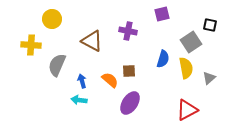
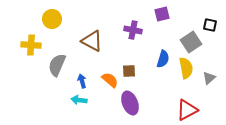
purple cross: moved 5 px right, 1 px up
purple ellipse: rotated 55 degrees counterclockwise
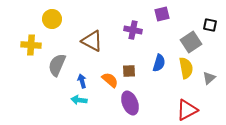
blue semicircle: moved 4 px left, 4 px down
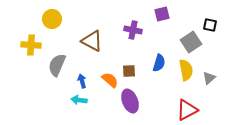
yellow semicircle: moved 2 px down
purple ellipse: moved 2 px up
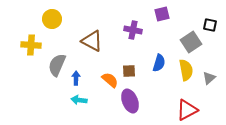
blue arrow: moved 6 px left, 3 px up; rotated 16 degrees clockwise
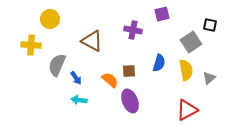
yellow circle: moved 2 px left
blue arrow: rotated 144 degrees clockwise
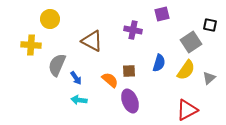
yellow semicircle: rotated 45 degrees clockwise
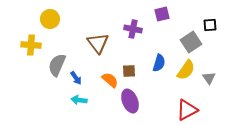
black square: rotated 16 degrees counterclockwise
purple cross: moved 1 px up
brown triangle: moved 6 px right, 2 px down; rotated 25 degrees clockwise
gray triangle: rotated 24 degrees counterclockwise
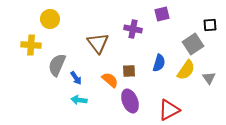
gray square: moved 2 px right, 2 px down
red triangle: moved 18 px left
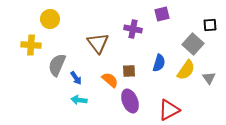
gray square: rotated 15 degrees counterclockwise
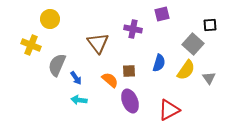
yellow cross: rotated 18 degrees clockwise
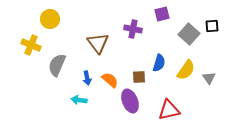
black square: moved 2 px right, 1 px down
gray square: moved 4 px left, 10 px up
brown square: moved 10 px right, 6 px down
blue arrow: moved 11 px right; rotated 24 degrees clockwise
red triangle: rotated 15 degrees clockwise
